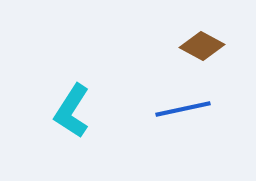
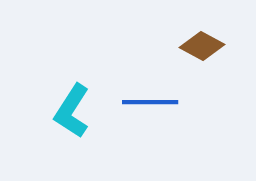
blue line: moved 33 px left, 7 px up; rotated 12 degrees clockwise
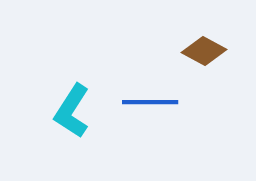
brown diamond: moved 2 px right, 5 px down
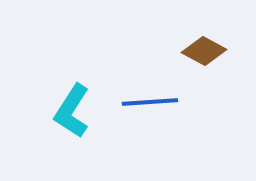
blue line: rotated 4 degrees counterclockwise
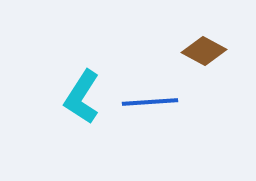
cyan L-shape: moved 10 px right, 14 px up
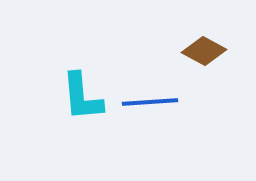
cyan L-shape: rotated 38 degrees counterclockwise
